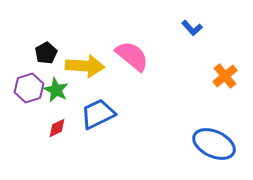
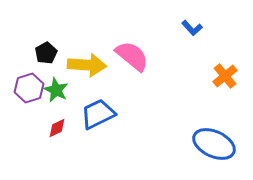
yellow arrow: moved 2 px right, 1 px up
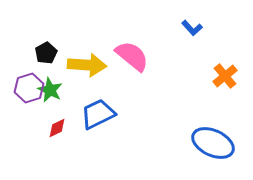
green star: moved 6 px left
blue ellipse: moved 1 px left, 1 px up
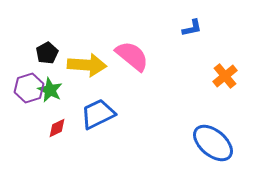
blue L-shape: rotated 60 degrees counterclockwise
black pentagon: moved 1 px right
blue ellipse: rotated 15 degrees clockwise
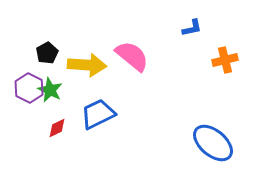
orange cross: moved 16 px up; rotated 25 degrees clockwise
purple hexagon: rotated 16 degrees counterclockwise
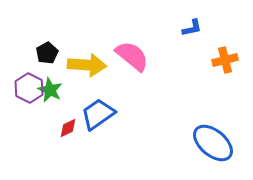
blue trapezoid: rotated 9 degrees counterclockwise
red diamond: moved 11 px right
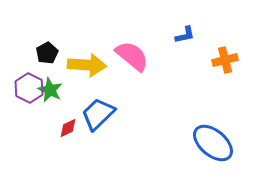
blue L-shape: moved 7 px left, 7 px down
blue trapezoid: rotated 9 degrees counterclockwise
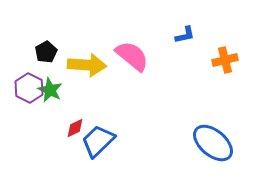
black pentagon: moved 1 px left, 1 px up
blue trapezoid: moved 27 px down
red diamond: moved 7 px right
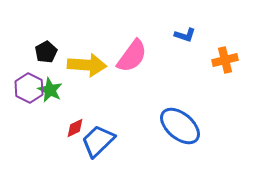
blue L-shape: rotated 30 degrees clockwise
pink semicircle: rotated 87 degrees clockwise
blue ellipse: moved 33 px left, 17 px up
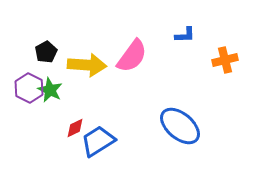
blue L-shape: rotated 20 degrees counterclockwise
blue trapezoid: rotated 12 degrees clockwise
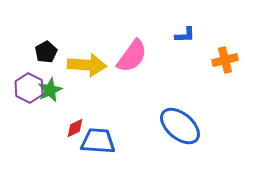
green star: rotated 20 degrees clockwise
blue trapezoid: rotated 36 degrees clockwise
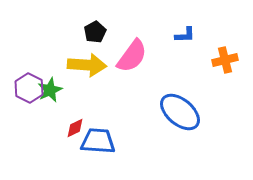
black pentagon: moved 49 px right, 20 px up
blue ellipse: moved 14 px up
